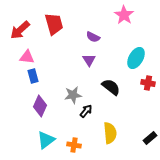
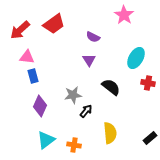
red trapezoid: rotated 70 degrees clockwise
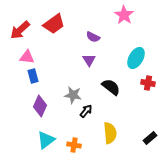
gray star: rotated 18 degrees clockwise
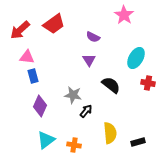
black semicircle: moved 2 px up
black rectangle: moved 12 px left, 4 px down; rotated 24 degrees clockwise
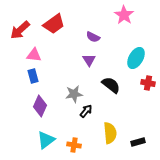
pink triangle: moved 7 px right, 2 px up
gray star: moved 1 px right, 1 px up; rotated 18 degrees counterclockwise
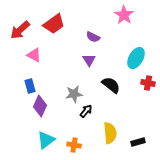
pink triangle: rotated 21 degrees clockwise
blue rectangle: moved 3 px left, 10 px down
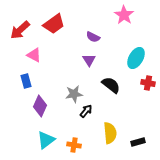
blue rectangle: moved 4 px left, 5 px up
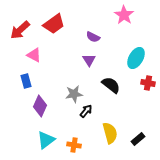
yellow semicircle: rotated 10 degrees counterclockwise
black rectangle: moved 3 px up; rotated 24 degrees counterclockwise
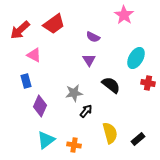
gray star: moved 1 px up
